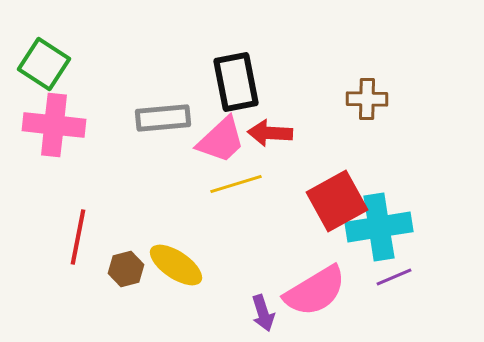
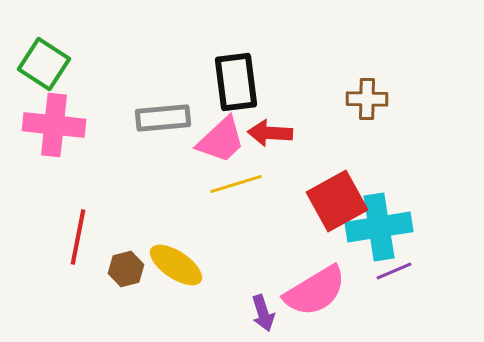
black rectangle: rotated 4 degrees clockwise
purple line: moved 6 px up
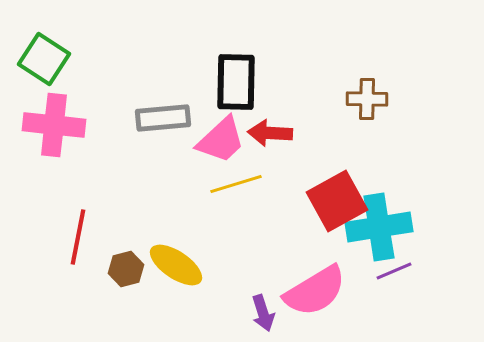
green square: moved 5 px up
black rectangle: rotated 8 degrees clockwise
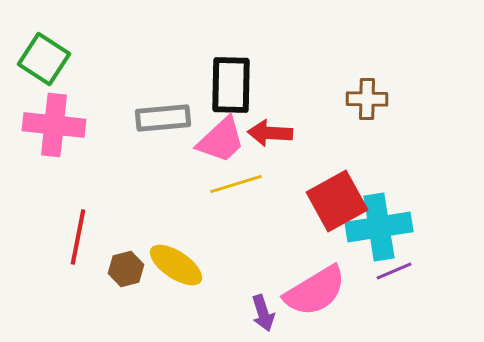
black rectangle: moved 5 px left, 3 px down
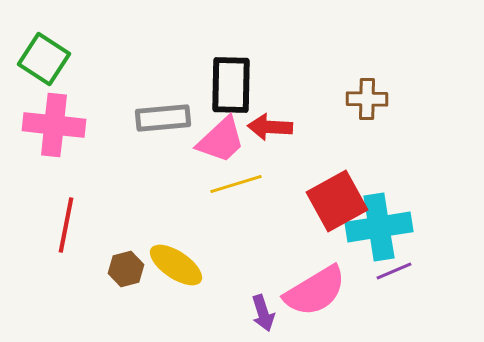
red arrow: moved 6 px up
red line: moved 12 px left, 12 px up
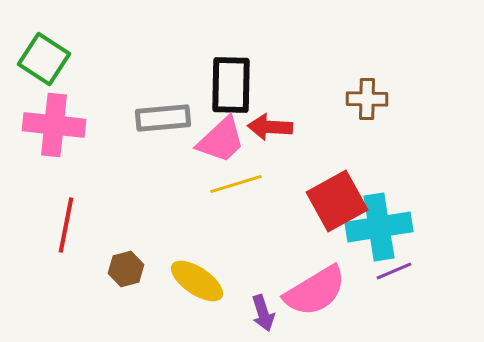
yellow ellipse: moved 21 px right, 16 px down
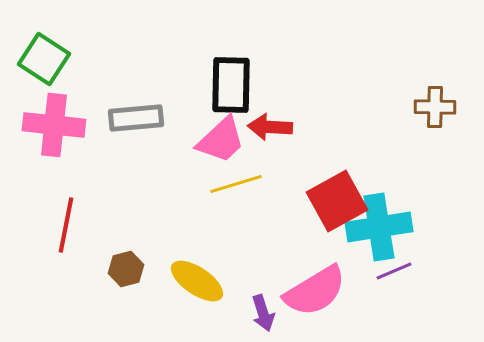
brown cross: moved 68 px right, 8 px down
gray rectangle: moved 27 px left
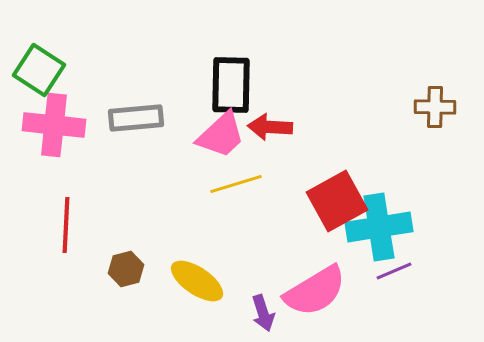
green square: moved 5 px left, 11 px down
pink trapezoid: moved 5 px up
red line: rotated 8 degrees counterclockwise
